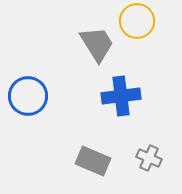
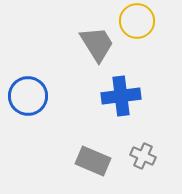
gray cross: moved 6 px left, 2 px up
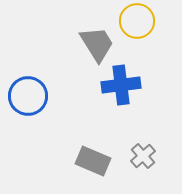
blue cross: moved 11 px up
gray cross: rotated 25 degrees clockwise
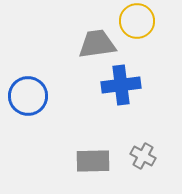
gray trapezoid: rotated 66 degrees counterclockwise
gray cross: rotated 20 degrees counterclockwise
gray rectangle: rotated 24 degrees counterclockwise
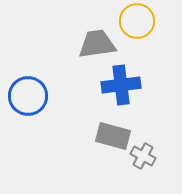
gray rectangle: moved 20 px right, 25 px up; rotated 16 degrees clockwise
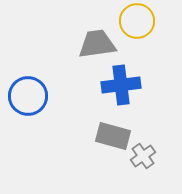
gray cross: rotated 25 degrees clockwise
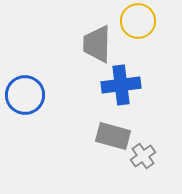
yellow circle: moved 1 px right
gray trapezoid: rotated 81 degrees counterclockwise
blue circle: moved 3 px left, 1 px up
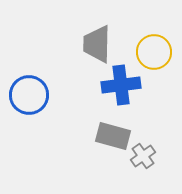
yellow circle: moved 16 px right, 31 px down
blue circle: moved 4 px right
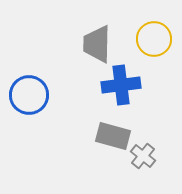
yellow circle: moved 13 px up
gray cross: rotated 15 degrees counterclockwise
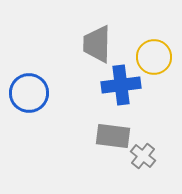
yellow circle: moved 18 px down
blue circle: moved 2 px up
gray rectangle: rotated 8 degrees counterclockwise
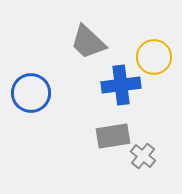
gray trapezoid: moved 9 px left, 2 px up; rotated 48 degrees counterclockwise
blue circle: moved 2 px right
gray rectangle: rotated 16 degrees counterclockwise
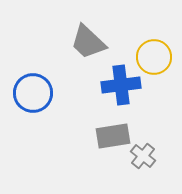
blue circle: moved 2 px right
